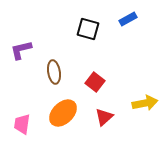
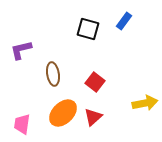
blue rectangle: moved 4 px left, 2 px down; rotated 24 degrees counterclockwise
brown ellipse: moved 1 px left, 2 px down
red triangle: moved 11 px left
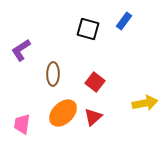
purple L-shape: rotated 20 degrees counterclockwise
brown ellipse: rotated 10 degrees clockwise
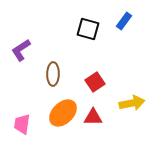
red square: rotated 18 degrees clockwise
yellow arrow: moved 13 px left
red triangle: rotated 42 degrees clockwise
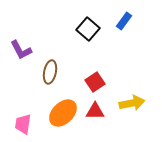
black square: rotated 25 degrees clockwise
purple L-shape: rotated 85 degrees counterclockwise
brown ellipse: moved 3 px left, 2 px up; rotated 10 degrees clockwise
red triangle: moved 2 px right, 6 px up
pink trapezoid: moved 1 px right
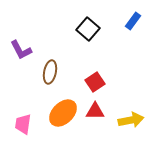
blue rectangle: moved 9 px right
yellow arrow: moved 1 px left, 17 px down
